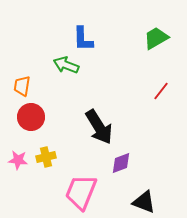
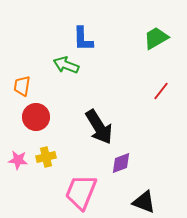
red circle: moved 5 px right
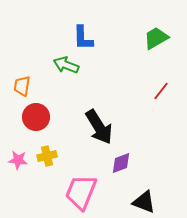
blue L-shape: moved 1 px up
yellow cross: moved 1 px right, 1 px up
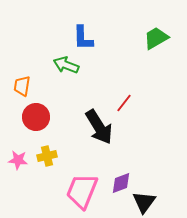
red line: moved 37 px left, 12 px down
purple diamond: moved 20 px down
pink trapezoid: moved 1 px right, 1 px up
black triangle: rotated 45 degrees clockwise
